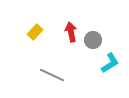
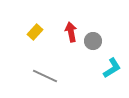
gray circle: moved 1 px down
cyan L-shape: moved 2 px right, 5 px down
gray line: moved 7 px left, 1 px down
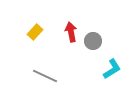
cyan L-shape: moved 1 px down
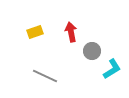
yellow rectangle: rotated 28 degrees clockwise
gray circle: moved 1 px left, 10 px down
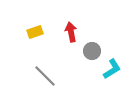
gray line: rotated 20 degrees clockwise
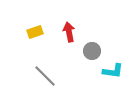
red arrow: moved 2 px left
cyan L-shape: moved 1 px right, 2 px down; rotated 40 degrees clockwise
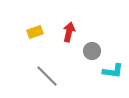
red arrow: rotated 24 degrees clockwise
gray line: moved 2 px right
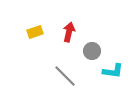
gray line: moved 18 px right
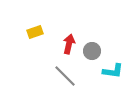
red arrow: moved 12 px down
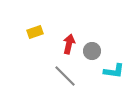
cyan L-shape: moved 1 px right
